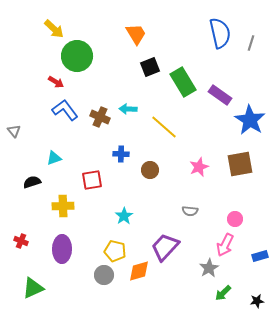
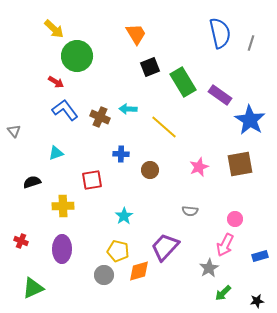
cyan triangle: moved 2 px right, 5 px up
yellow pentagon: moved 3 px right
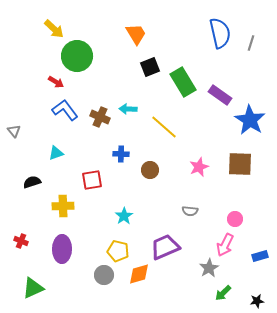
brown square: rotated 12 degrees clockwise
purple trapezoid: rotated 24 degrees clockwise
orange diamond: moved 3 px down
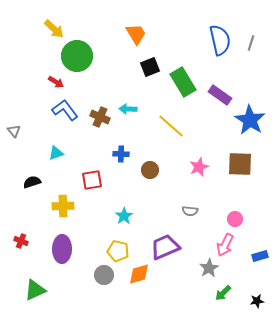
blue semicircle: moved 7 px down
yellow line: moved 7 px right, 1 px up
green triangle: moved 2 px right, 2 px down
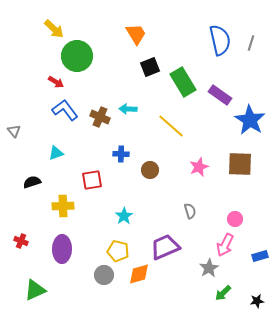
gray semicircle: rotated 112 degrees counterclockwise
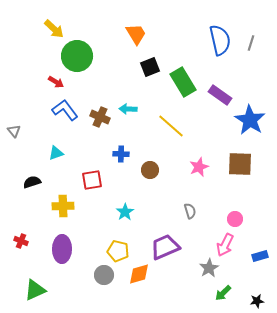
cyan star: moved 1 px right, 4 px up
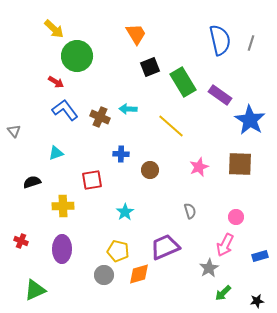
pink circle: moved 1 px right, 2 px up
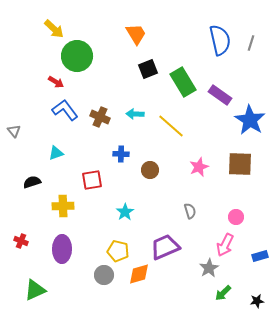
black square: moved 2 px left, 2 px down
cyan arrow: moved 7 px right, 5 px down
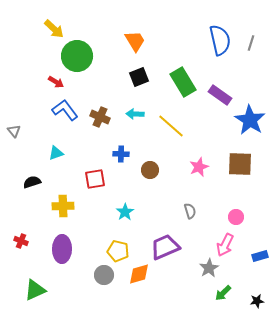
orange trapezoid: moved 1 px left, 7 px down
black square: moved 9 px left, 8 px down
red square: moved 3 px right, 1 px up
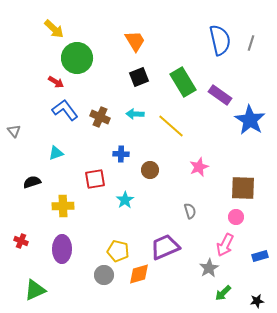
green circle: moved 2 px down
brown square: moved 3 px right, 24 px down
cyan star: moved 12 px up
